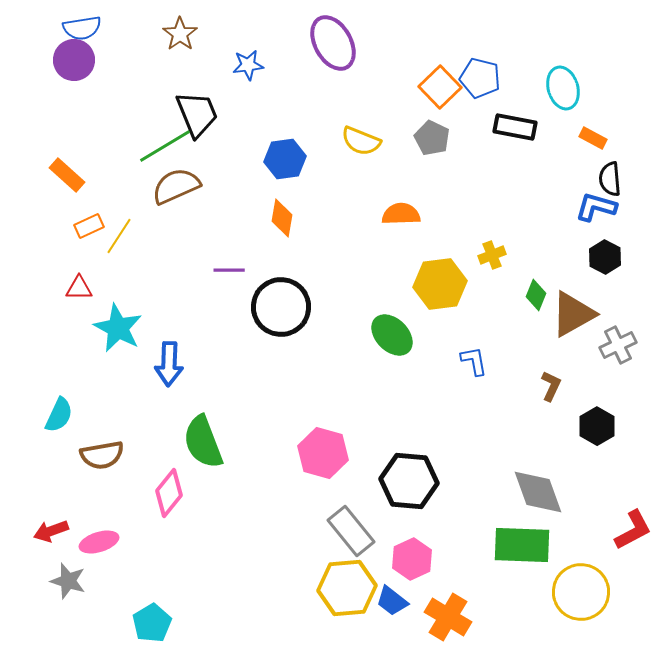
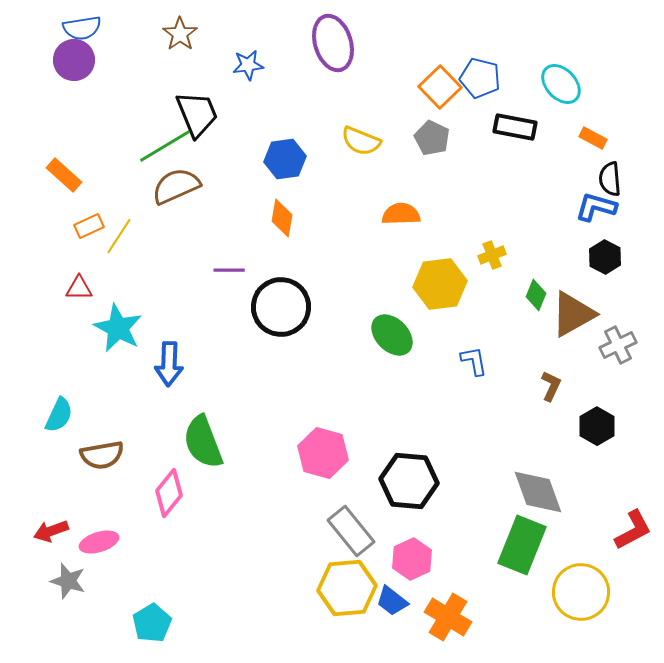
purple ellipse at (333, 43): rotated 12 degrees clockwise
cyan ellipse at (563, 88): moved 2 px left, 4 px up; rotated 27 degrees counterclockwise
orange rectangle at (67, 175): moved 3 px left
green rectangle at (522, 545): rotated 70 degrees counterclockwise
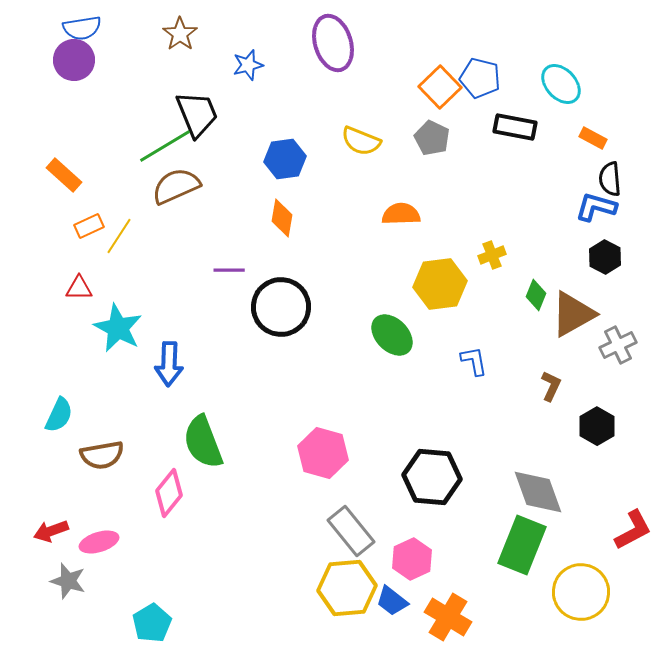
blue star at (248, 65): rotated 8 degrees counterclockwise
black hexagon at (409, 481): moved 23 px right, 4 px up
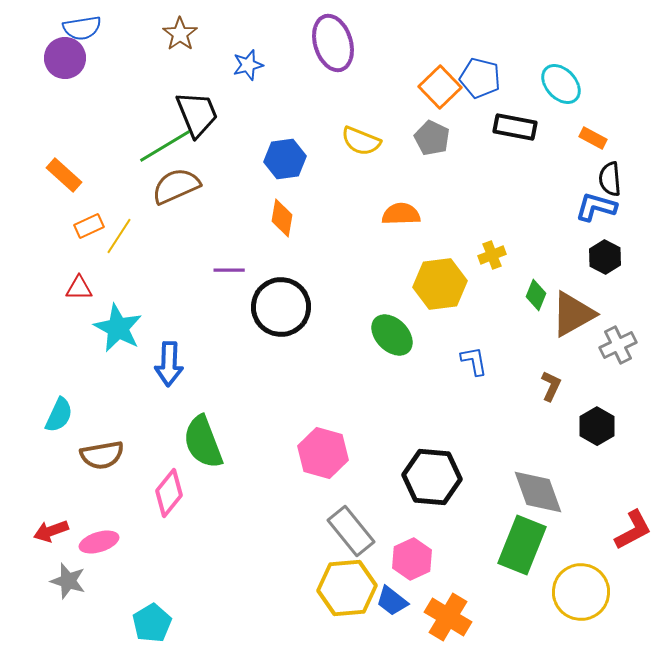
purple circle at (74, 60): moved 9 px left, 2 px up
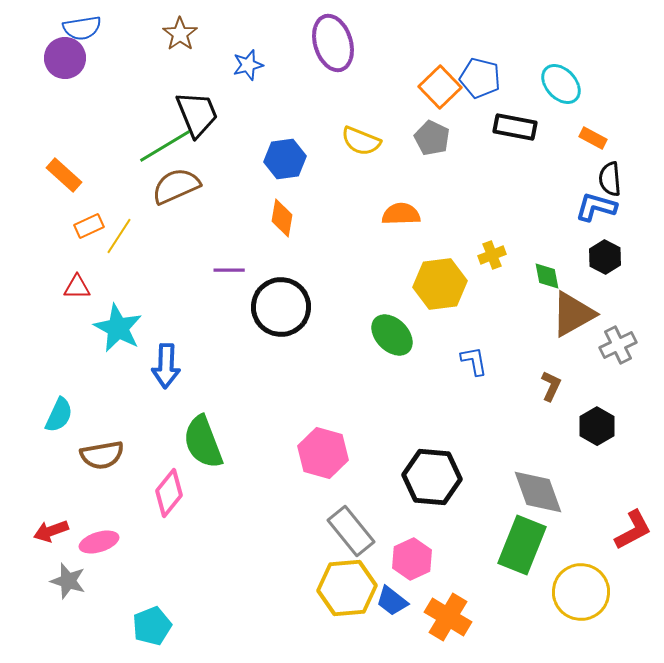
red triangle at (79, 288): moved 2 px left, 1 px up
green diamond at (536, 295): moved 11 px right, 19 px up; rotated 32 degrees counterclockwise
blue arrow at (169, 364): moved 3 px left, 2 px down
cyan pentagon at (152, 623): moved 3 px down; rotated 9 degrees clockwise
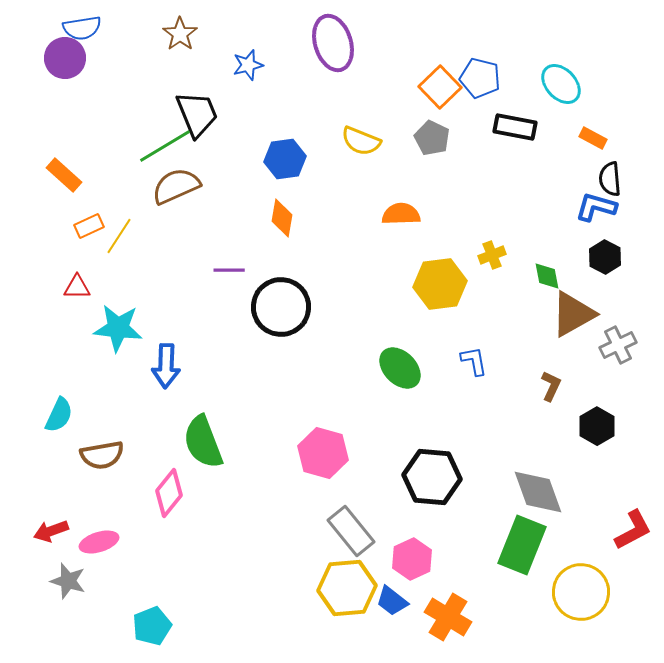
cyan star at (118, 328): rotated 21 degrees counterclockwise
green ellipse at (392, 335): moved 8 px right, 33 px down
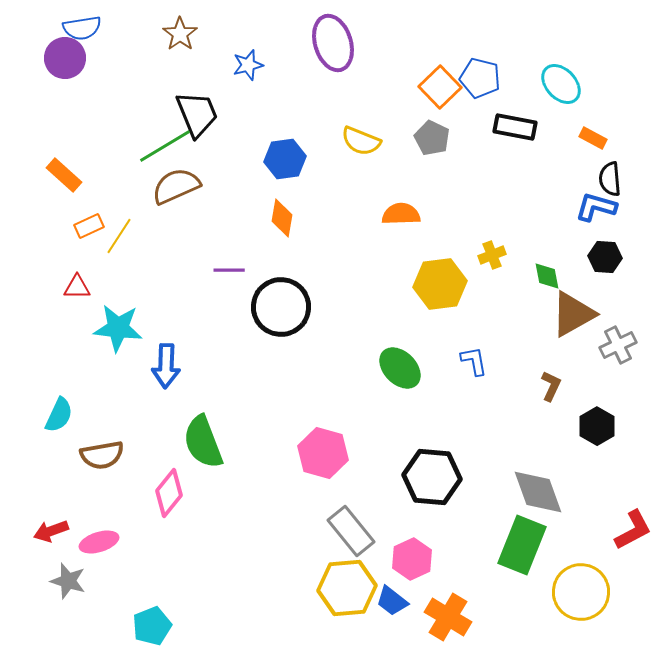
black hexagon at (605, 257): rotated 24 degrees counterclockwise
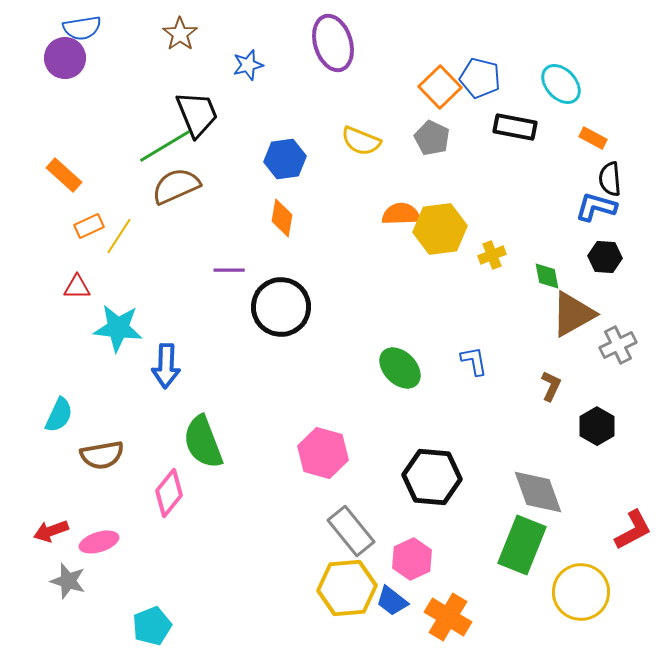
yellow hexagon at (440, 284): moved 55 px up
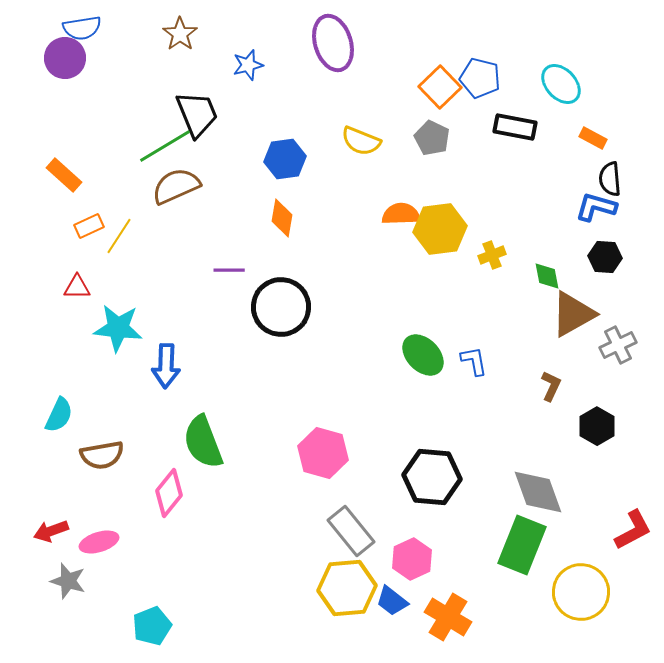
green ellipse at (400, 368): moved 23 px right, 13 px up
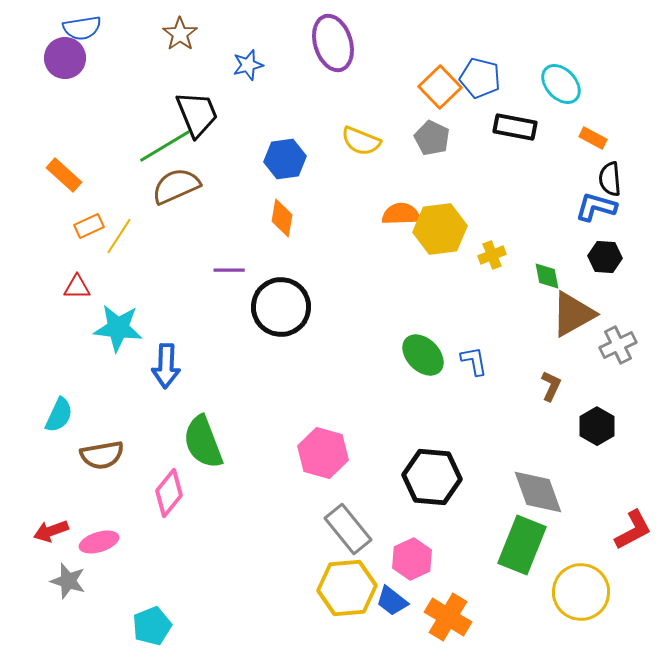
gray rectangle at (351, 531): moved 3 px left, 2 px up
